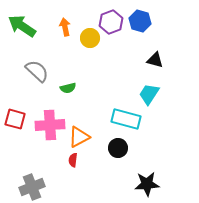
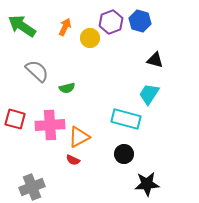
orange arrow: rotated 36 degrees clockwise
green semicircle: moved 1 px left
black circle: moved 6 px right, 6 px down
red semicircle: rotated 72 degrees counterclockwise
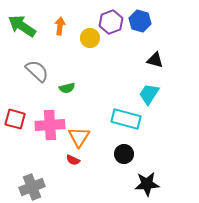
orange arrow: moved 5 px left, 1 px up; rotated 18 degrees counterclockwise
orange triangle: rotated 30 degrees counterclockwise
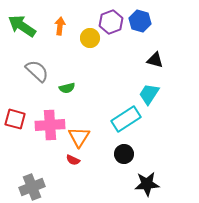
cyan rectangle: rotated 48 degrees counterclockwise
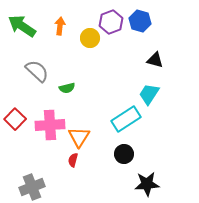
red square: rotated 30 degrees clockwise
red semicircle: rotated 80 degrees clockwise
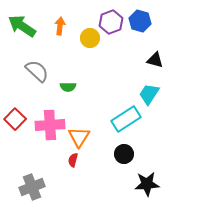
green semicircle: moved 1 px right, 1 px up; rotated 14 degrees clockwise
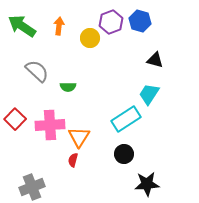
orange arrow: moved 1 px left
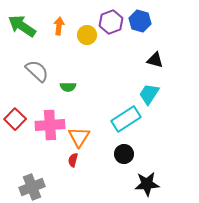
yellow circle: moved 3 px left, 3 px up
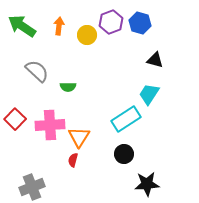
blue hexagon: moved 2 px down
